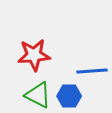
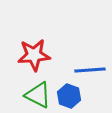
blue line: moved 2 px left, 1 px up
blue hexagon: rotated 20 degrees clockwise
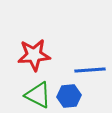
blue hexagon: rotated 25 degrees counterclockwise
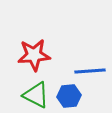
blue line: moved 1 px down
green triangle: moved 2 px left
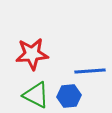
red star: moved 2 px left, 1 px up
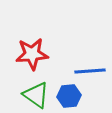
green triangle: rotated 8 degrees clockwise
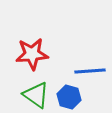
blue hexagon: moved 1 px down; rotated 20 degrees clockwise
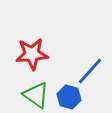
blue line: rotated 44 degrees counterclockwise
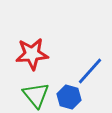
green triangle: rotated 16 degrees clockwise
